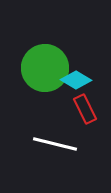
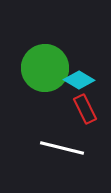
cyan diamond: moved 3 px right
white line: moved 7 px right, 4 px down
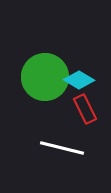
green circle: moved 9 px down
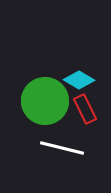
green circle: moved 24 px down
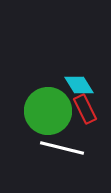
cyan diamond: moved 5 px down; rotated 28 degrees clockwise
green circle: moved 3 px right, 10 px down
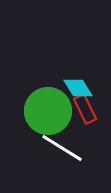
cyan diamond: moved 1 px left, 3 px down
white line: rotated 18 degrees clockwise
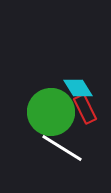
green circle: moved 3 px right, 1 px down
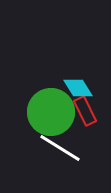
red rectangle: moved 2 px down
white line: moved 2 px left
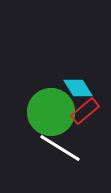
red rectangle: rotated 76 degrees clockwise
